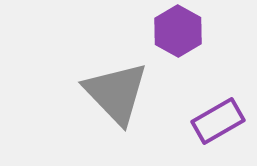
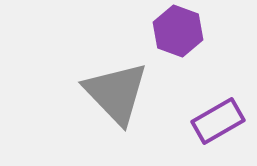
purple hexagon: rotated 9 degrees counterclockwise
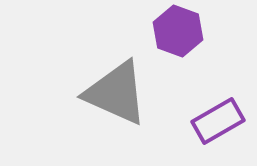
gray triangle: rotated 22 degrees counterclockwise
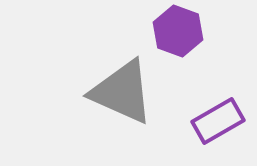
gray triangle: moved 6 px right, 1 px up
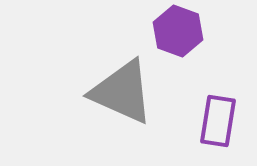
purple rectangle: rotated 51 degrees counterclockwise
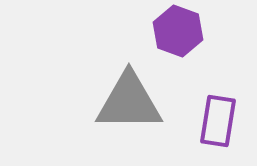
gray triangle: moved 7 px right, 10 px down; rotated 24 degrees counterclockwise
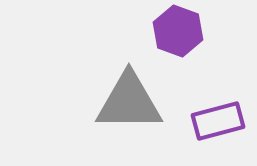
purple rectangle: rotated 66 degrees clockwise
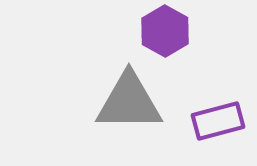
purple hexagon: moved 13 px left; rotated 9 degrees clockwise
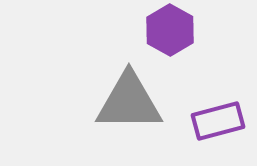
purple hexagon: moved 5 px right, 1 px up
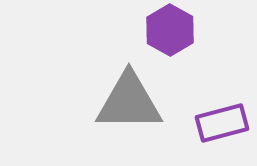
purple rectangle: moved 4 px right, 2 px down
